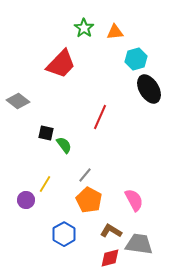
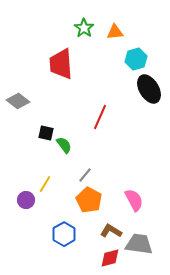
red trapezoid: rotated 132 degrees clockwise
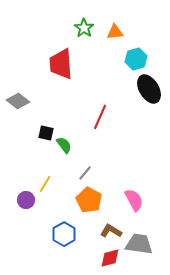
gray line: moved 2 px up
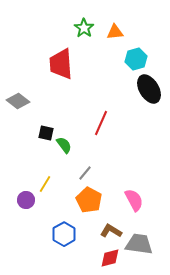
red line: moved 1 px right, 6 px down
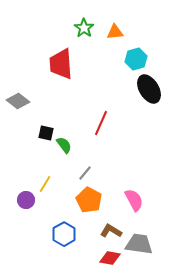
red diamond: rotated 25 degrees clockwise
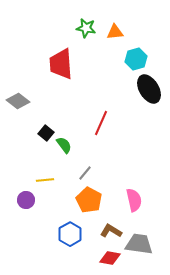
green star: moved 2 px right; rotated 24 degrees counterclockwise
black square: rotated 28 degrees clockwise
yellow line: moved 4 px up; rotated 54 degrees clockwise
pink semicircle: rotated 15 degrees clockwise
blue hexagon: moved 6 px right
